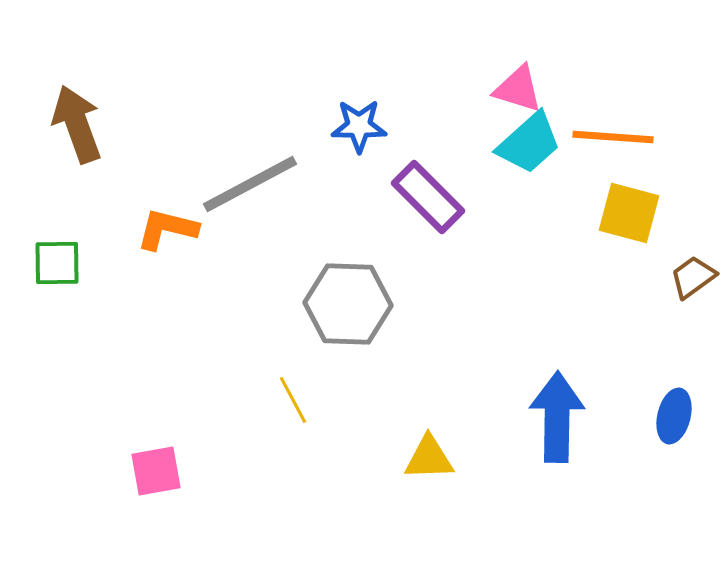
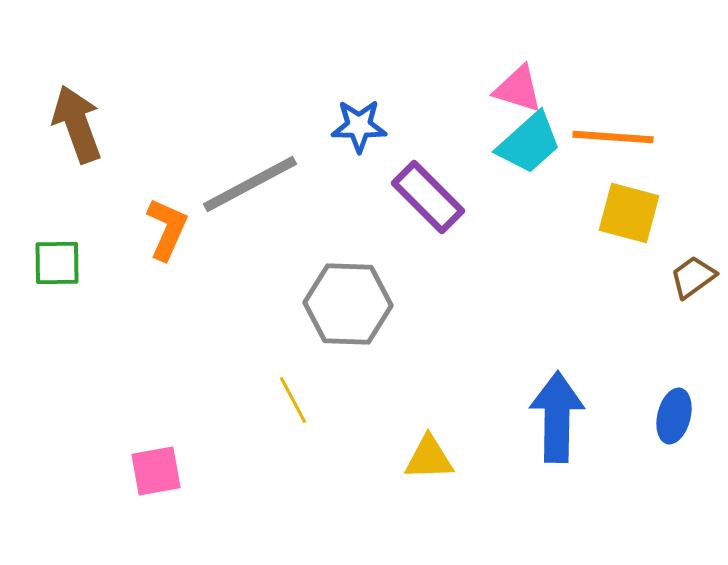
orange L-shape: rotated 100 degrees clockwise
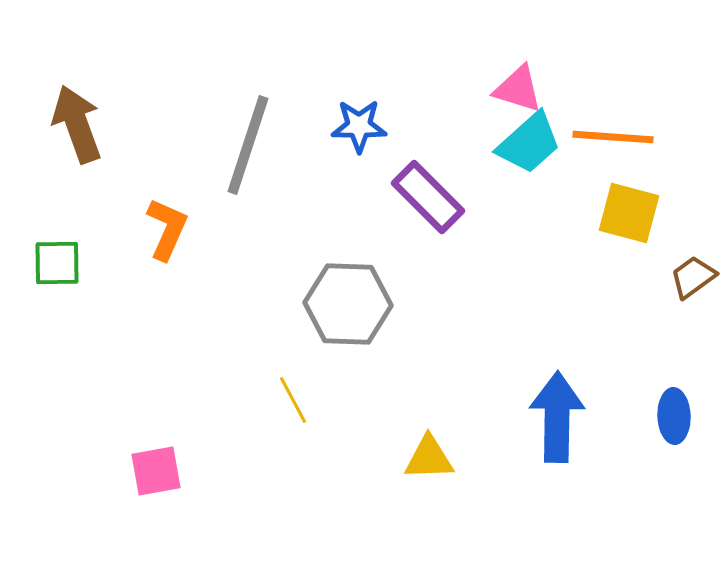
gray line: moved 2 px left, 39 px up; rotated 44 degrees counterclockwise
blue ellipse: rotated 16 degrees counterclockwise
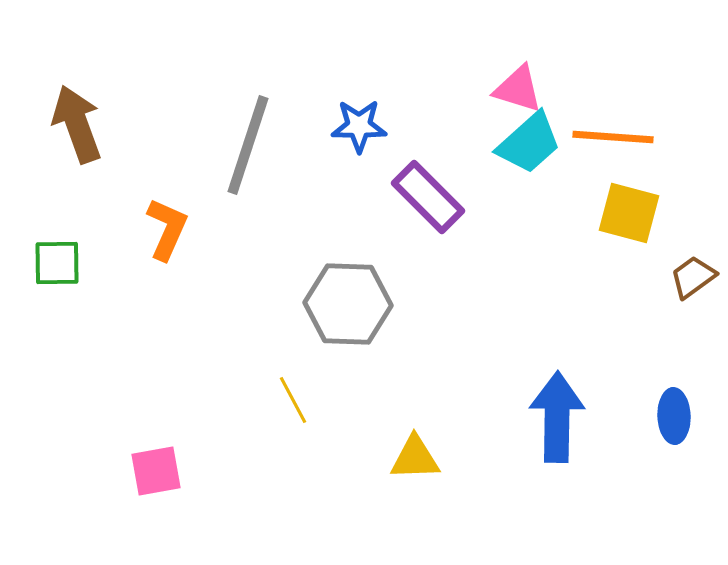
yellow triangle: moved 14 px left
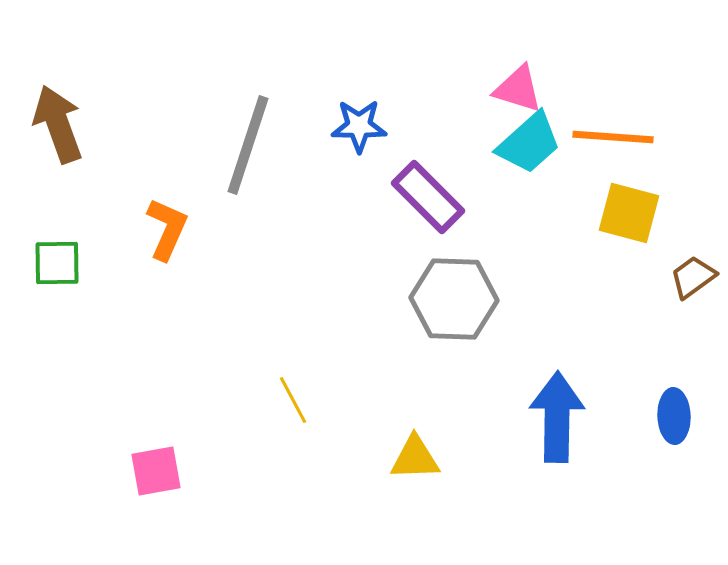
brown arrow: moved 19 px left
gray hexagon: moved 106 px right, 5 px up
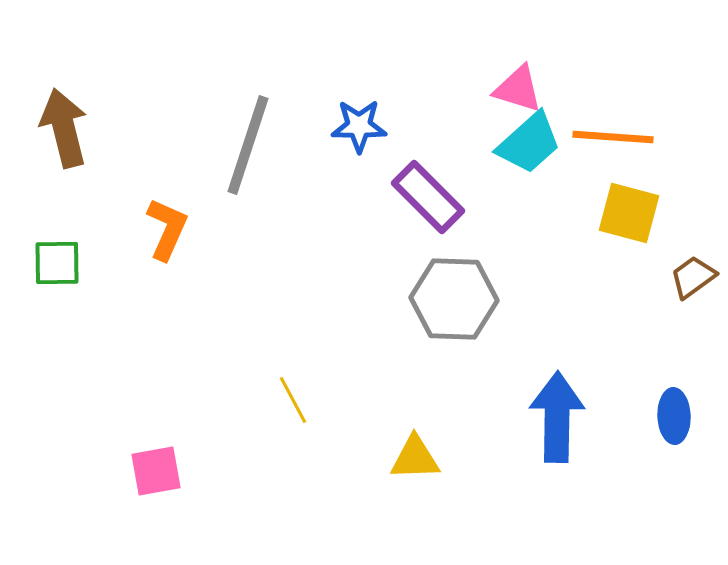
brown arrow: moved 6 px right, 4 px down; rotated 6 degrees clockwise
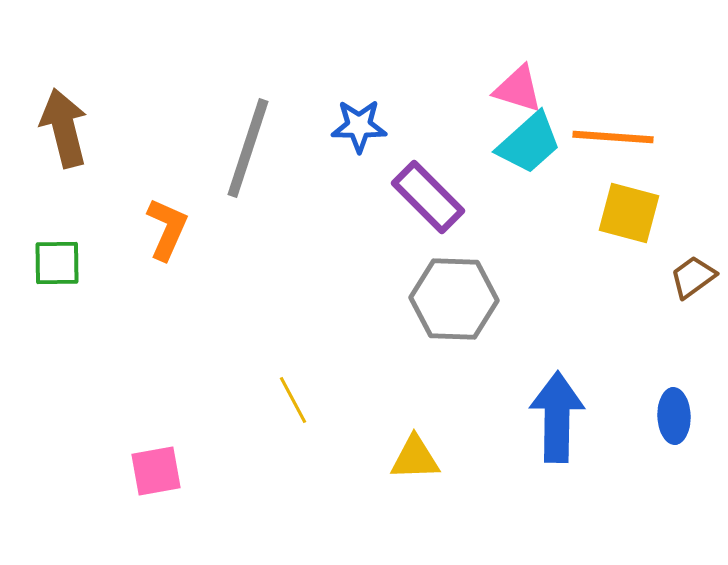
gray line: moved 3 px down
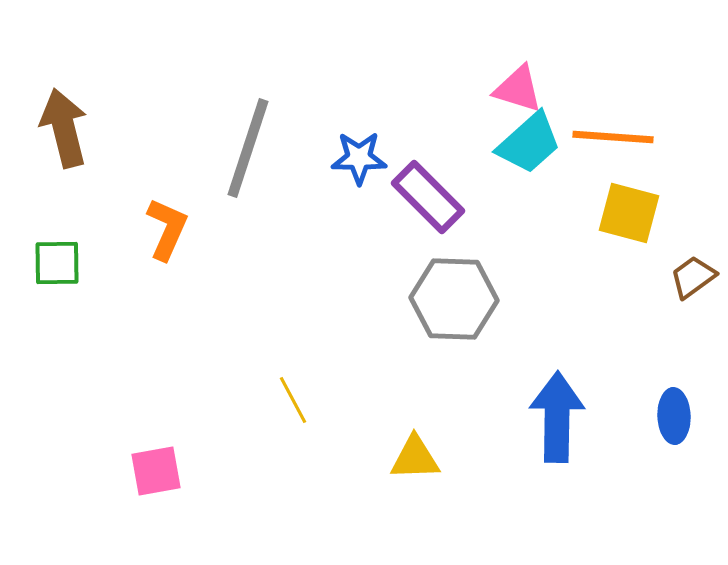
blue star: moved 32 px down
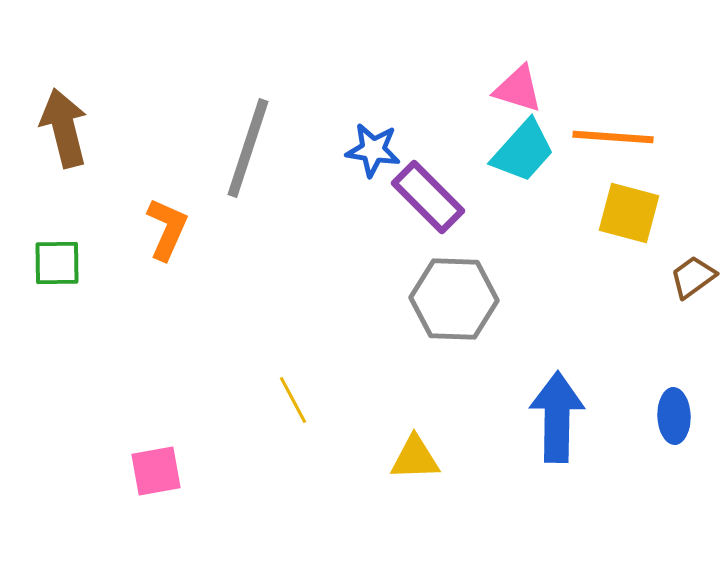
cyan trapezoid: moved 6 px left, 8 px down; rotated 6 degrees counterclockwise
blue star: moved 14 px right, 8 px up; rotated 8 degrees clockwise
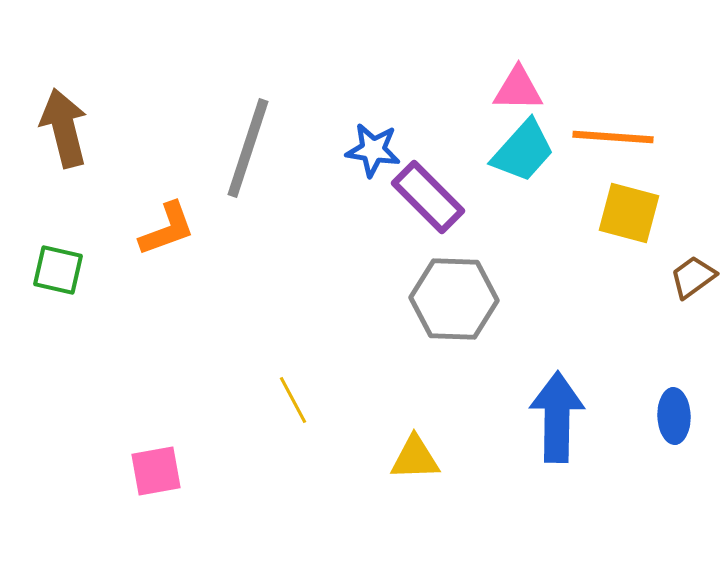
pink triangle: rotated 16 degrees counterclockwise
orange L-shape: rotated 46 degrees clockwise
green square: moved 1 px right, 7 px down; rotated 14 degrees clockwise
